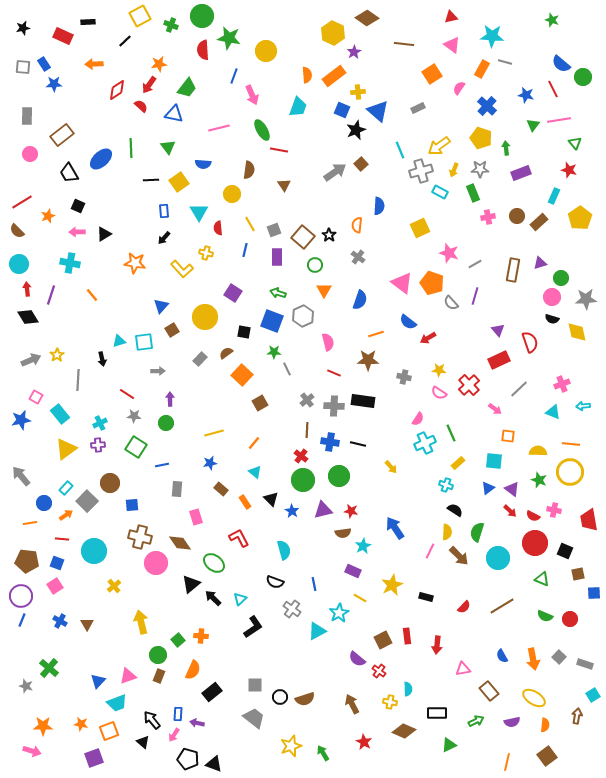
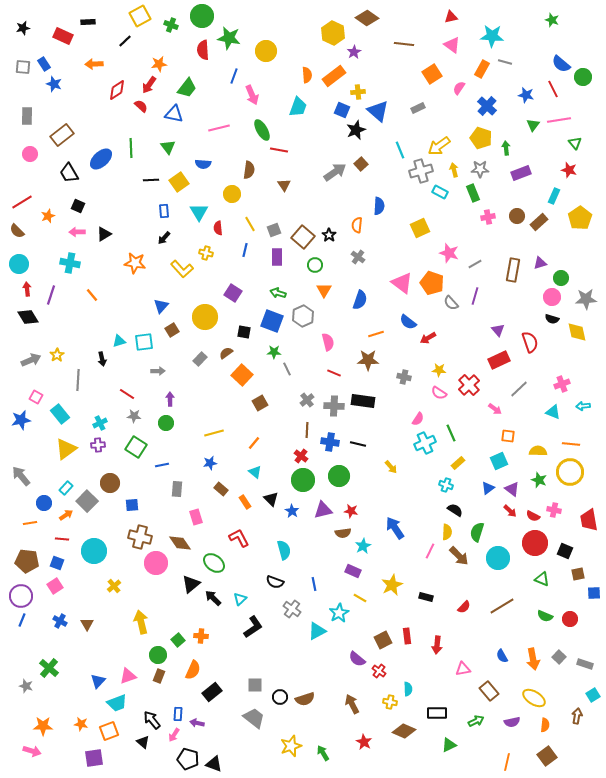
blue star at (54, 84): rotated 21 degrees clockwise
yellow arrow at (454, 170): rotated 144 degrees clockwise
cyan square at (494, 461): moved 5 px right; rotated 30 degrees counterclockwise
purple square at (94, 758): rotated 12 degrees clockwise
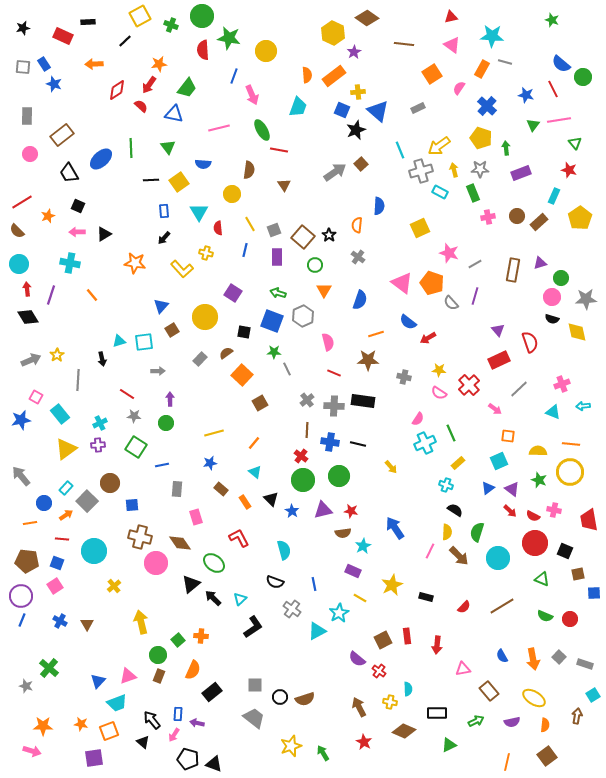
brown arrow at (352, 704): moved 7 px right, 3 px down
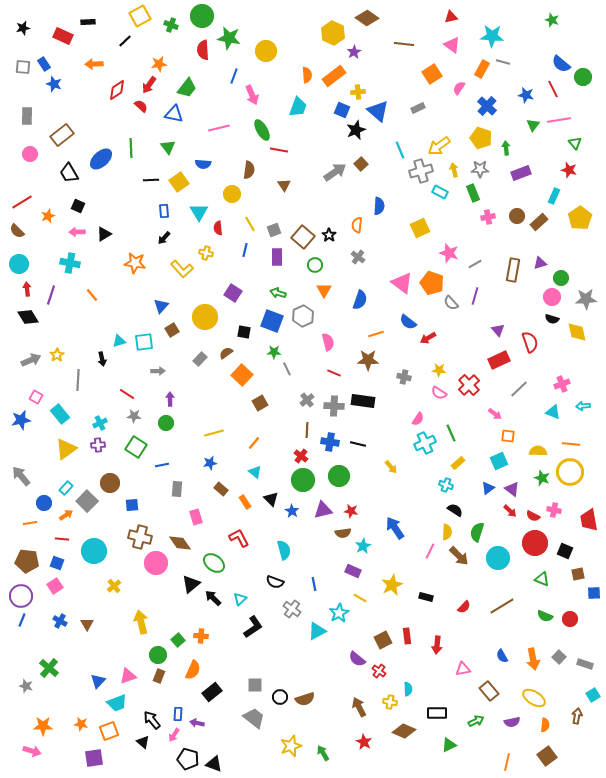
gray line at (505, 62): moved 2 px left
pink arrow at (495, 409): moved 5 px down
green star at (539, 480): moved 3 px right, 2 px up
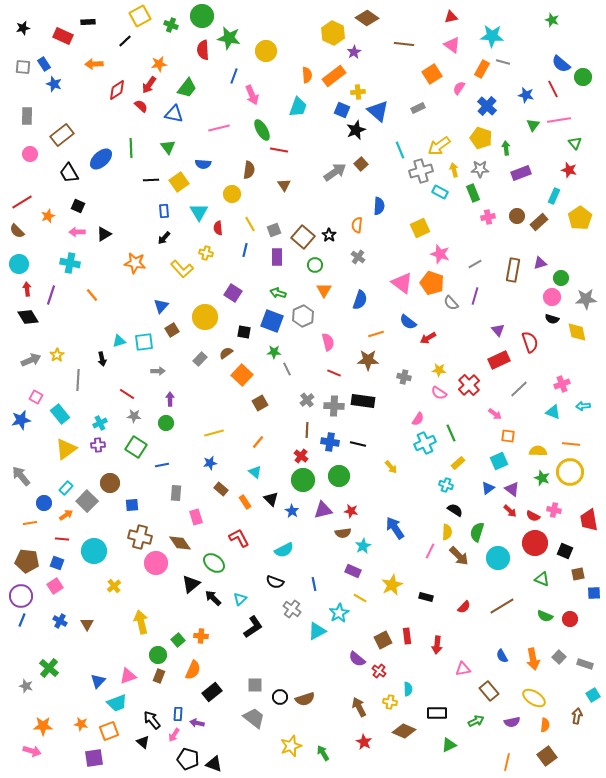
pink star at (449, 253): moved 9 px left, 1 px down
orange line at (254, 443): moved 4 px right, 1 px up
gray rectangle at (177, 489): moved 1 px left, 4 px down
cyan semicircle at (284, 550): rotated 78 degrees clockwise
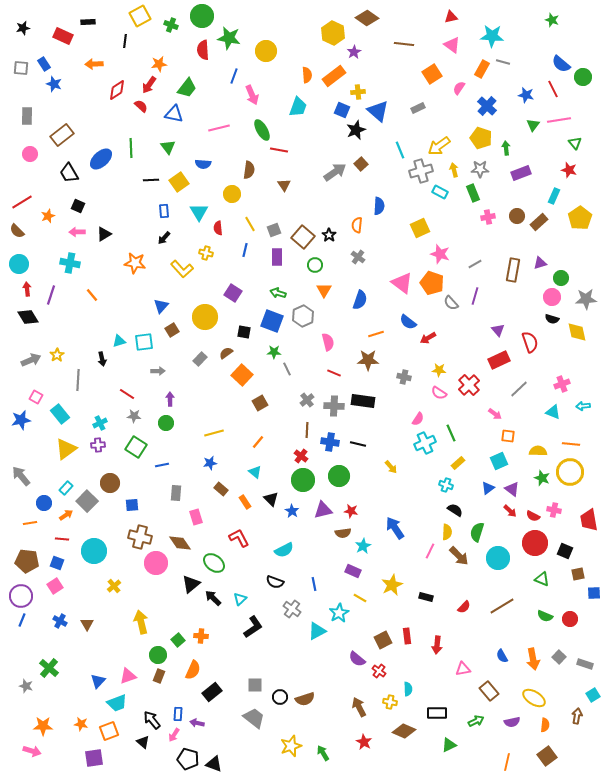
black line at (125, 41): rotated 40 degrees counterclockwise
gray square at (23, 67): moved 2 px left, 1 px down
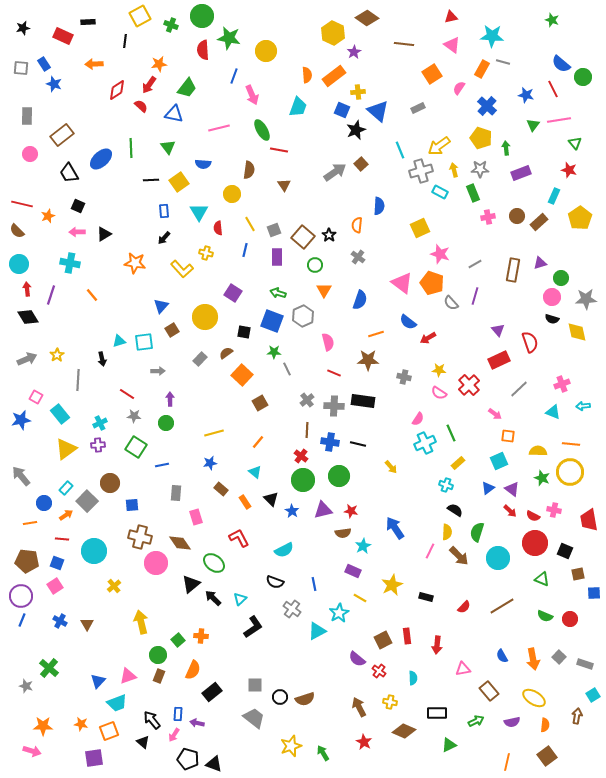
red line at (22, 202): moved 2 px down; rotated 45 degrees clockwise
gray arrow at (31, 360): moved 4 px left, 1 px up
cyan semicircle at (408, 689): moved 5 px right, 11 px up
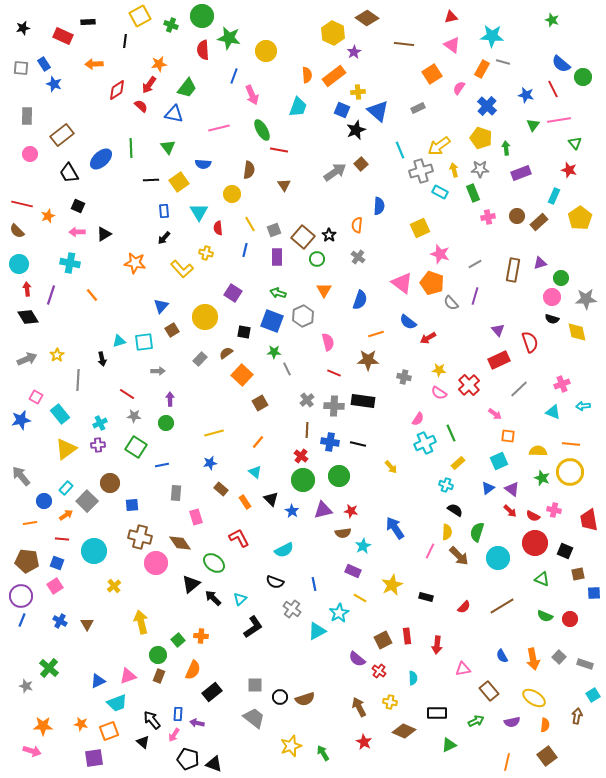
green circle at (315, 265): moved 2 px right, 6 px up
blue circle at (44, 503): moved 2 px up
blue triangle at (98, 681): rotated 21 degrees clockwise
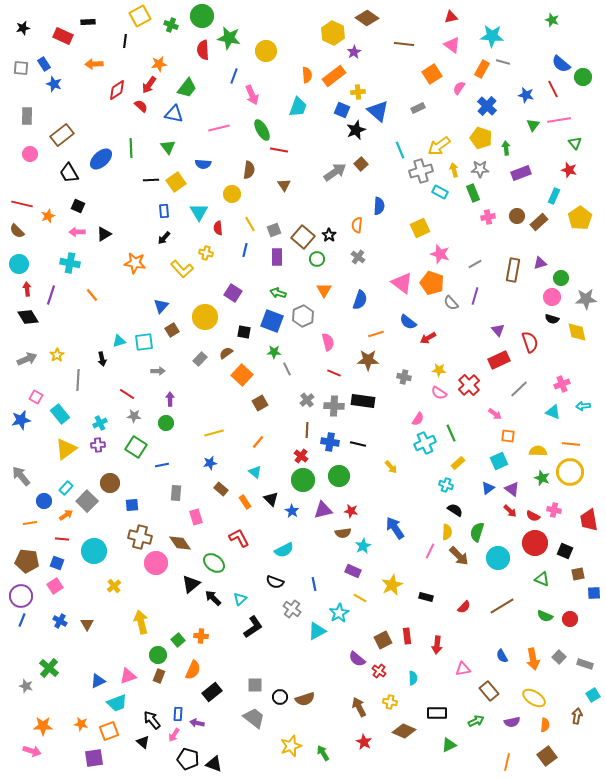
yellow square at (179, 182): moved 3 px left
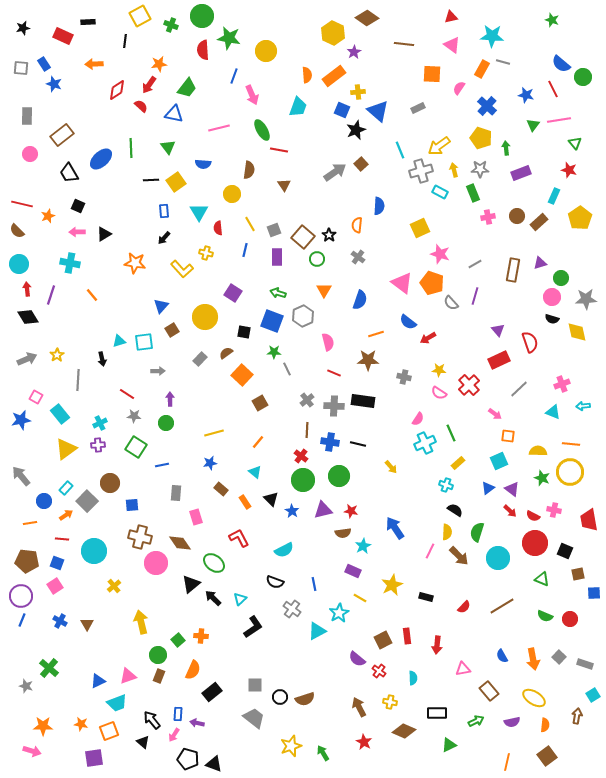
orange square at (432, 74): rotated 36 degrees clockwise
